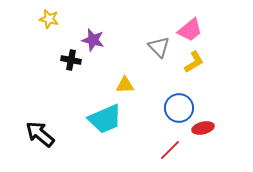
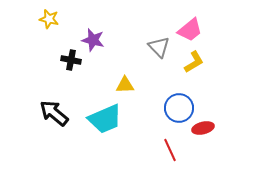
black arrow: moved 14 px right, 21 px up
red line: rotated 70 degrees counterclockwise
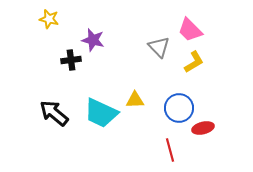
pink trapezoid: rotated 84 degrees clockwise
black cross: rotated 18 degrees counterclockwise
yellow triangle: moved 10 px right, 15 px down
cyan trapezoid: moved 4 px left, 6 px up; rotated 48 degrees clockwise
red line: rotated 10 degrees clockwise
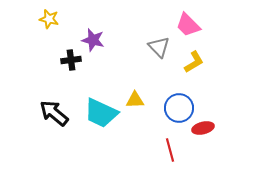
pink trapezoid: moved 2 px left, 5 px up
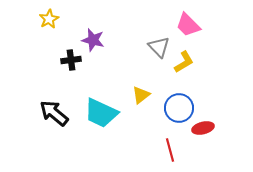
yellow star: rotated 30 degrees clockwise
yellow L-shape: moved 10 px left
yellow triangle: moved 6 px right, 5 px up; rotated 36 degrees counterclockwise
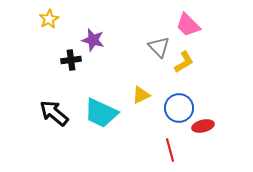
yellow triangle: rotated 12 degrees clockwise
red ellipse: moved 2 px up
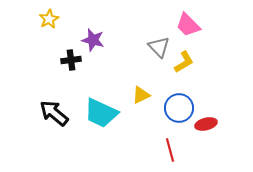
red ellipse: moved 3 px right, 2 px up
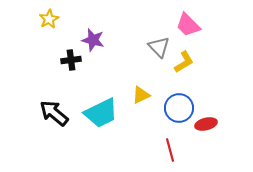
cyan trapezoid: rotated 51 degrees counterclockwise
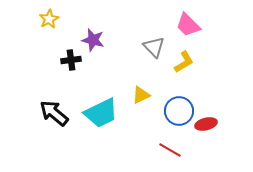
gray triangle: moved 5 px left
blue circle: moved 3 px down
red line: rotated 45 degrees counterclockwise
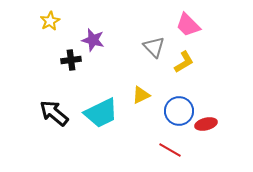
yellow star: moved 1 px right, 2 px down
